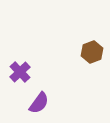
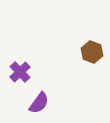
brown hexagon: rotated 20 degrees counterclockwise
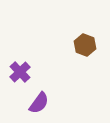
brown hexagon: moved 7 px left, 7 px up
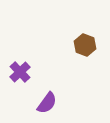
purple semicircle: moved 8 px right
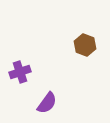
purple cross: rotated 25 degrees clockwise
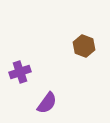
brown hexagon: moved 1 px left, 1 px down
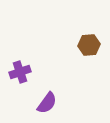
brown hexagon: moved 5 px right, 1 px up; rotated 25 degrees counterclockwise
